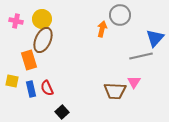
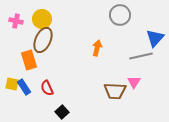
orange arrow: moved 5 px left, 19 px down
yellow square: moved 3 px down
blue rectangle: moved 7 px left, 2 px up; rotated 21 degrees counterclockwise
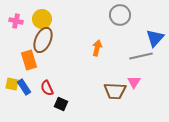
black square: moved 1 px left, 8 px up; rotated 24 degrees counterclockwise
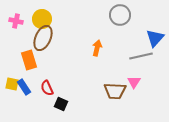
brown ellipse: moved 2 px up
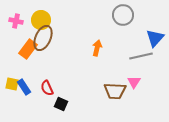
gray circle: moved 3 px right
yellow circle: moved 1 px left, 1 px down
orange rectangle: moved 1 px left, 11 px up; rotated 54 degrees clockwise
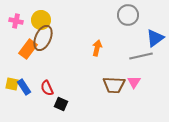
gray circle: moved 5 px right
blue triangle: rotated 12 degrees clockwise
brown trapezoid: moved 1 px left, 6 px up
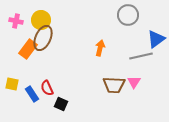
blue triangle: moved 1 px right, 1 px down
orange arrow: moved 3 px right
blue rectangle: moved 8 px right, 7 px down
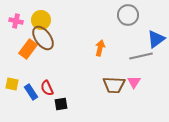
brown ellipse: rotated 60 degrees counterclockwise
blue rectangle: moved 1 px left, 2 px up
black square: rotated 32 degrees counterclockwise
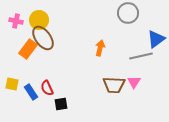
gray circle: moved 2 px up
yellow circle: moved 2 px left
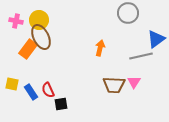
brown ellipse: moved 2 px left, 1 px up; rotated 10 degrees clockwise
red semicircle: moved 1 px right, 2 px down
